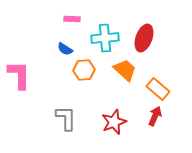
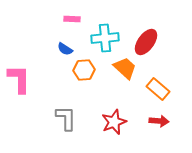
red ellipse: moved 2 px right, 4 px down; rotated 16 degrees clockwise
orange trapezoid: moved 2 px up
pink L-shape: moved 4 px down
red arrow: moved 4 px right, 5 px down; rotated 72 degrees clockwise
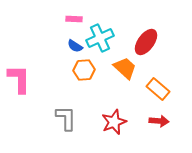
pink rectangle: moved 2 px right
cyan cross: moved 5 px left; rotated 20 degrees counterclockwise
blue semicircle: moved 10 px right, 3 px up
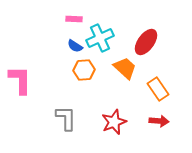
pink L-shape: moved 1 px right, 1 px down
orange rectangle: rotated 15 degrees clockwise
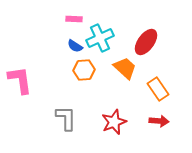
pink L-shape: rotated 8 degrees counterclockwise
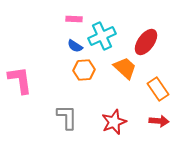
cyan cross: moved 2 px right, 2 px up
gray L-shape: moved 1 px right, 1 px up
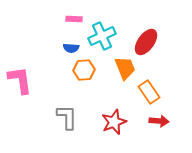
blue semicircle: moved 4 px left, 2 px down; rotated 28 degrees counterclockwise
orange trapezoid: rotated 25 degrees clockwise
orange rectangle: moved 9 px left, 3 px down
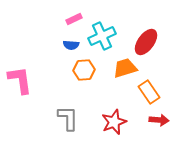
pink rectangle: rotated 28 degrees counterclockwise
blue semicircle: moved 3 px up
orange trapezoid: rotated 85 degrees counterclockwise
gray L-shape: moved 1 px right, 1 px down
red arrow: moved 1 px up
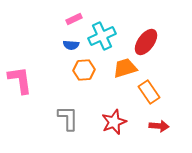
red arrow: moved 6 px down
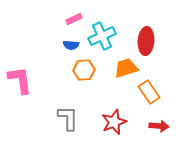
red ellipse: moved 1 px up; rotated 32 degrees counterclockwise
orange trapezoid: moved 1 px right
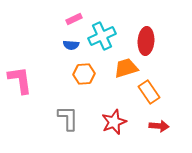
orange hexagon: moved 4 px down
